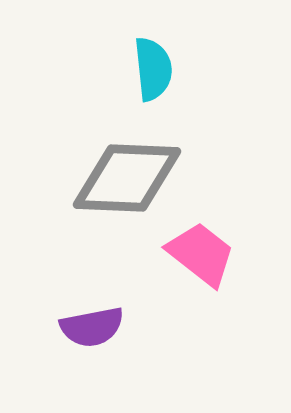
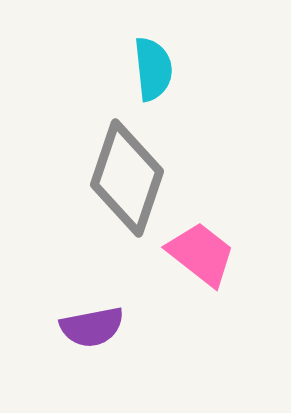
gray diamond: rotated 74 degrees counterclockwise
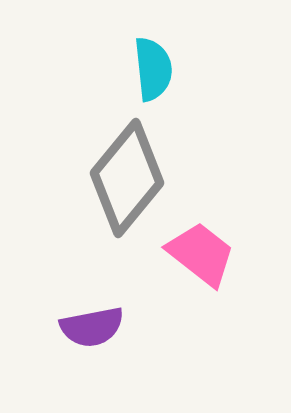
gray diamond: rotated 21 degrees clockwise
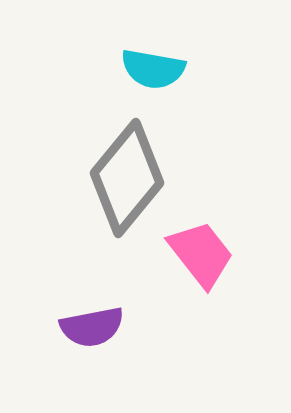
cyan semicircle: rotated 106 degrees clockwise
pink trapezoid: rotated 14 degrees clockwise
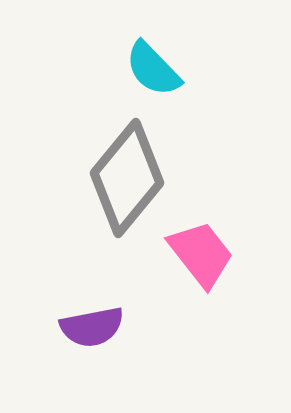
cyan semicircle: rotated 36 degrees clockwise
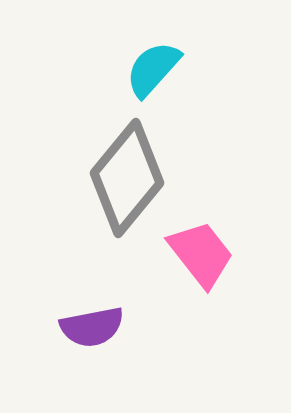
cyan semicircle: rotated 86 degrees clockwise
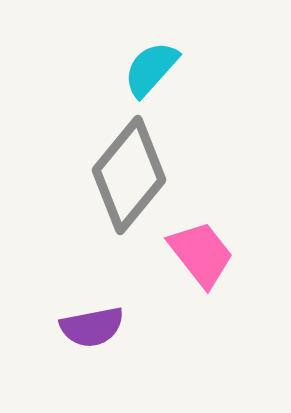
cyan semicircle: moved 2 px left
gray diamond: moved 2 px right, 3 px up
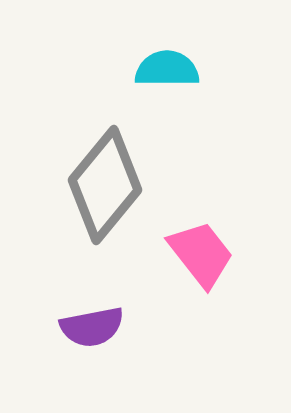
cyan semicircle: moved 16 px right; rotated 48 degrees clockwise
gray diamond: moved 24 px left, 10 px down
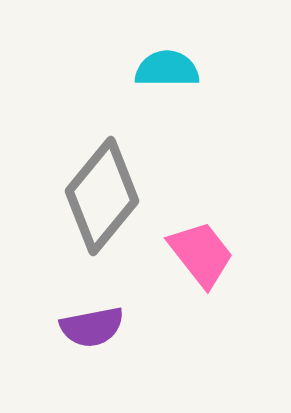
gray diamond: moved 3 px left, 11 px down
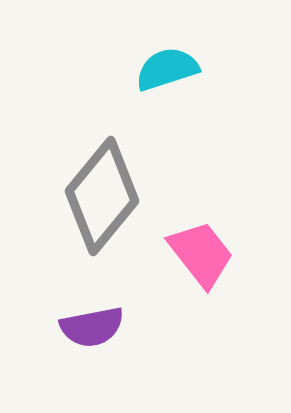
cyan semicircle: rotated 18 degrees counterclockwise
